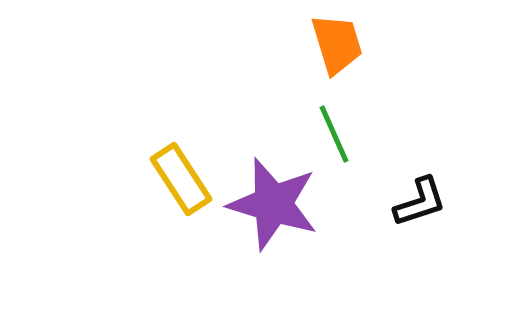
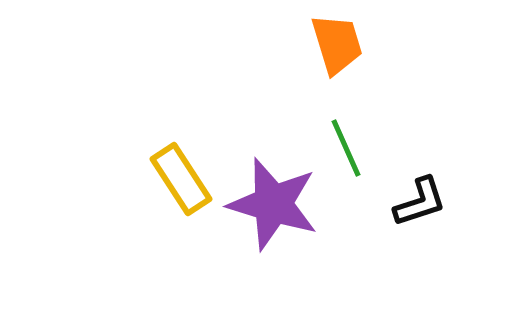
green line: moved 12 px right, 14 px down
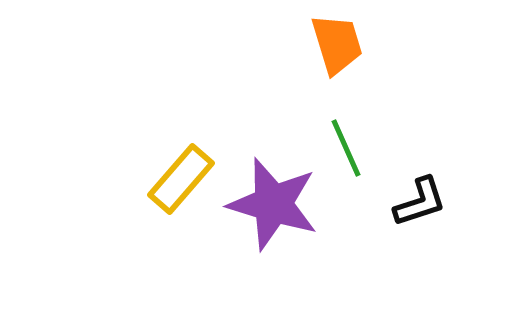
yellow rectangle: rotated 74 degrees clockwise
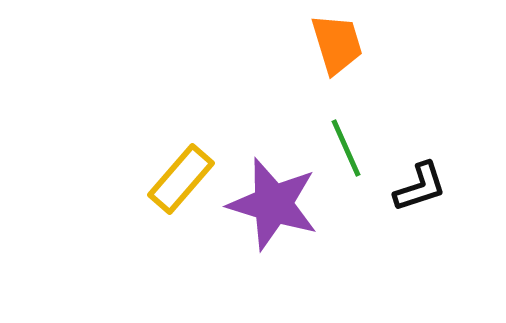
black L-shape: moved 15 px up
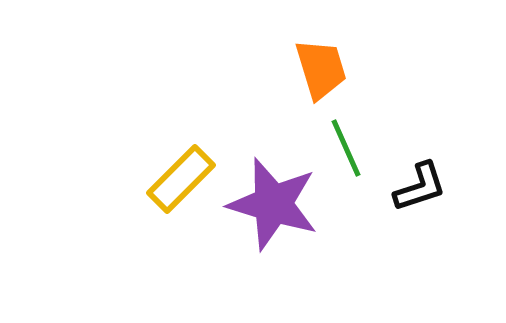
orange trapezoid: moved 16 px left, 25 px down
yellow rectangle: rotated 4 degrees clockwise
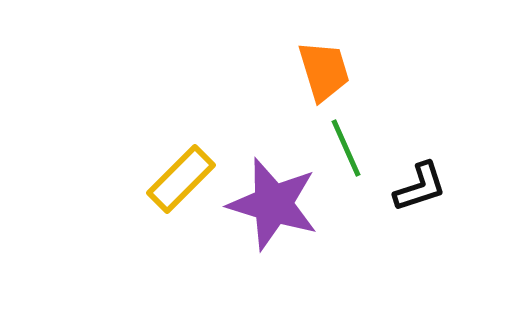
orange trapezoid: moved 3 px right, 2 px down
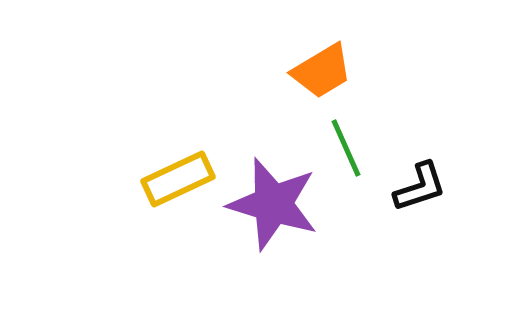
orange trapezoid: moved 2 px left; rotated 76 degrees clockwise
yellow rectangle: moved 3 px left; rotated 20 degrees clockwise
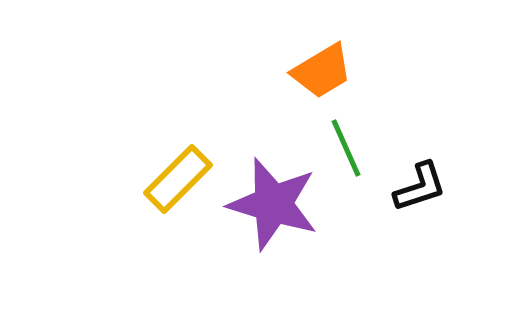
yellow rectangle: rotated 20 degrees counterclockwise
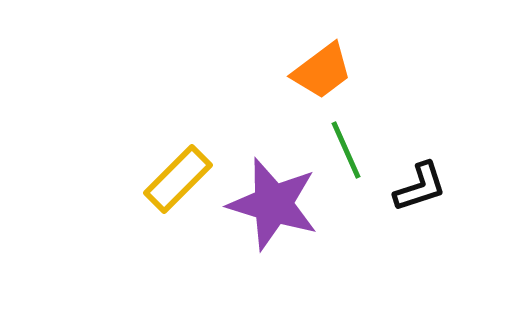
orange trapezoid: rotated 6 degrees counterclockwise
green line: moved 2 px down
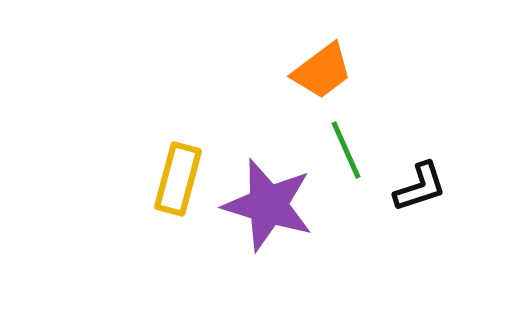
yellow rectangle: rotated 30 degrees counterclockwise
purple star: moved 5 px left, 1 px down
